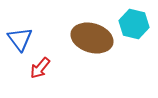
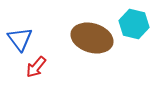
red arrow: moved 4 px left, 1 px up
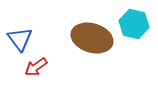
red arrow: rotated 15 degrees clockwise
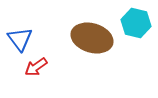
cyan hexagon: moved 2 px right, 1 px up
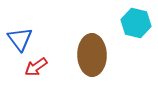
brown ellipse: moved 17 px down; rotated 72 degrees clockwise
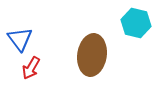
brown ellipse: rotated 9 degrees clockwise
red arrow: moved 5 px left, 1 px down; rotated 25 degrees counterclockwise
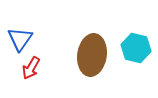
cyan hexagon: moved 25 px down
blue triangle: rotated 12 degrees clockwise
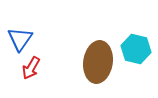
cyan hexagon: moved 1 px down
brown ellipse: moved 6 px right, 7 px down
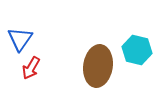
cyan hexagon: moved 1 px right, 1 px down
brown ellipse: moved 4 px down
